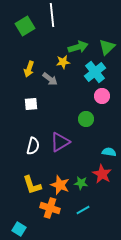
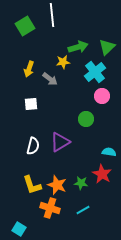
orange star: moved 3 px left
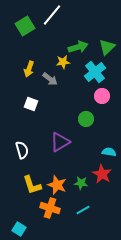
white line: rotated 45 degrees clockwise
white square: rotated 24 degrees clockwise
white semicircle: moved 11 px left, 4 px down; rotated 30 degrees counterclockwise
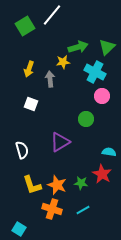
cyan cross: rotated 25 degrees counterclockwise
gray arrow: rotated 133 degrees counterclockwise
orange cross: moved 2 px right, 1 px down
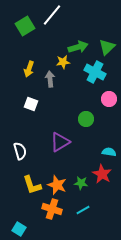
pink circle: moved 7 px right, 3 px down
white semicircle: moved 2 px left, 1 px down
